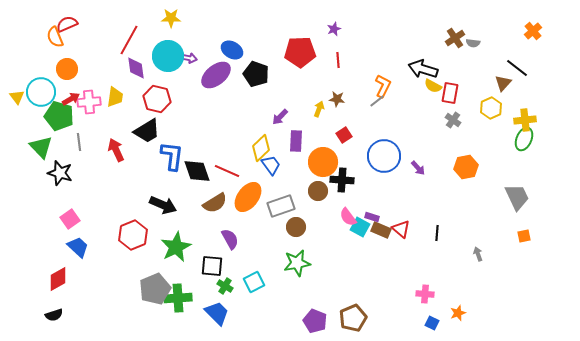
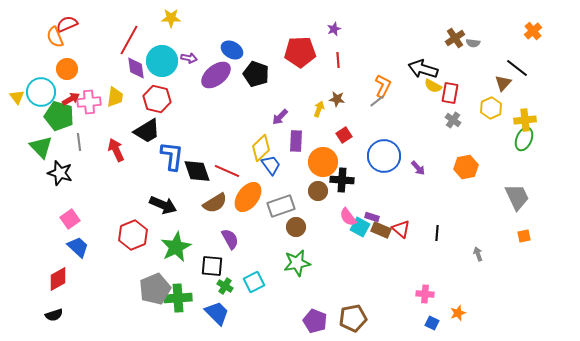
cyan circle at (168, 56): moved 6 px left, 5 px down
brown pentagon at (353, 318): rotated 12 degrees clockwise
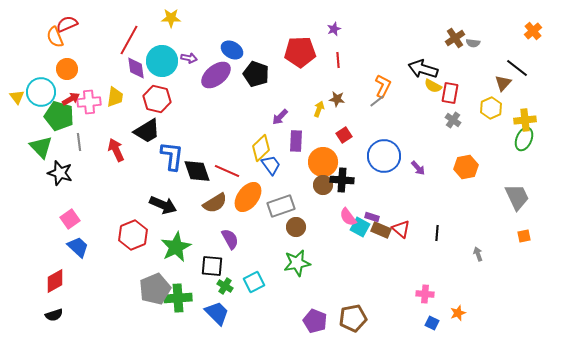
brown circle at (318, 191): moved 5 px right, 6 px up
red diamond at (58, 279): moved 3 px left, 2 px down
